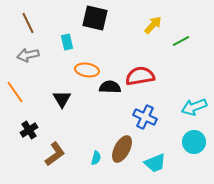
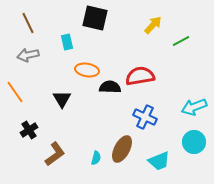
cyan trapezoid: moved 4 px right, 2 px up
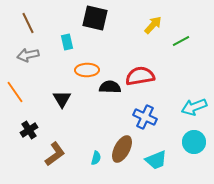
orange ellipse: rotated 10 degrees counterclockwise
cyan trapezoid: moved 3 px left, 1 px up
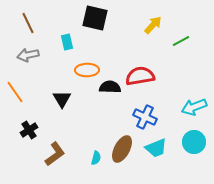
cyan trapezoid: moved 12 px up
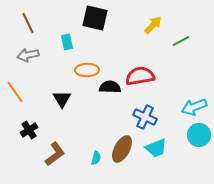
cyan circle: moved 5 px right, 7 px up
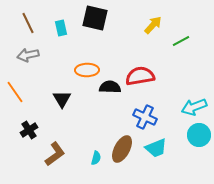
cyan rectangle: moved 6 px left, 14 px up
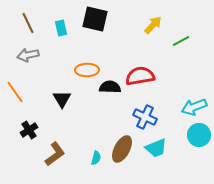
black square: moved 1 px down
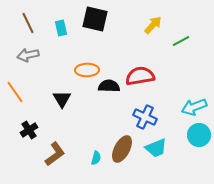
black semicircle: moved 1 px left, 1 px up
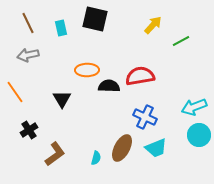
brown ellipse: moved 1 px up
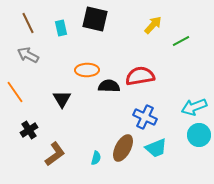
gray arrow: rotated 40 degrees clockwise
brown ellipse: moved 1 px right
